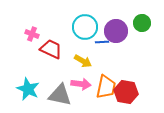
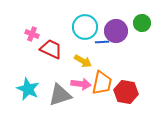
orange trapezoid: moved 4 px left, 4 px up
gray triangle: rotated 30 degrees counterclockwise
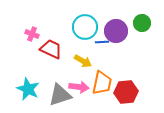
pink arrow: moved 2 px left, 3 px down
red hexagon: rotated 15 degrees counterclockwise
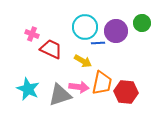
blue line: moved 4 px left, 1 px down
red hexagon: rotated 10 degrees clockwise
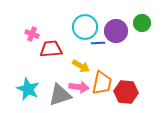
red trapezoid: rotated 30 degrees counterclockwise
yellow arrow: moved 2 px left, 5 px down
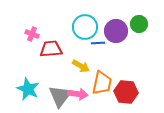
green circle: moved 3 px left, 1 px down
pink arrow: moved 1 px left, 7 px down
gray triangle: moved 1 px down; rotated 35 degrees counterclockwise
